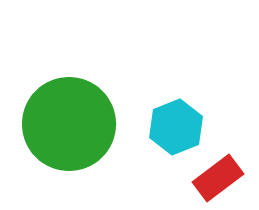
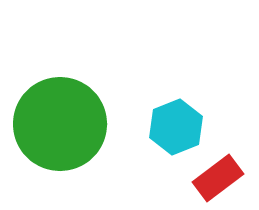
green circle: moved 9 px left
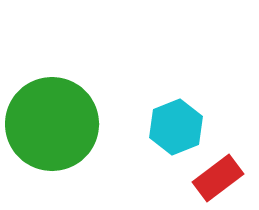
green circle: moved 8 px left
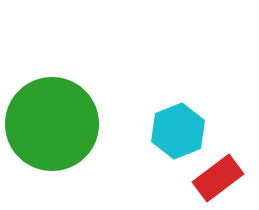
cyan hexagon: moved 2 px right, 4 px down
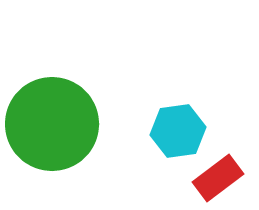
cyan hexagon: rotated 14 degrees clockwise
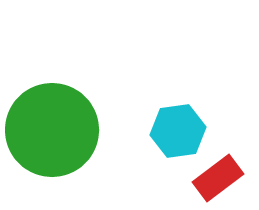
green circle: moved 6 px down
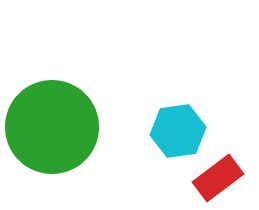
green circle: moved 3 px up
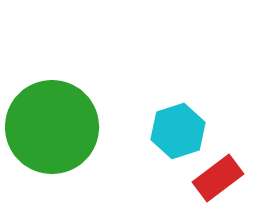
cyan hexagon: rotated 10 degrees counterclockwise
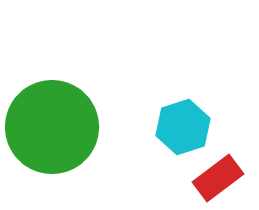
cyan hexagon: moved 5 px right, 4 px up
